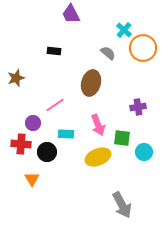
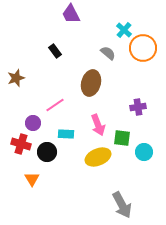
black rectangle: moved 1 px right; rotated 48 degrees clockwise
red cross: rotated 12 degrees clockwise
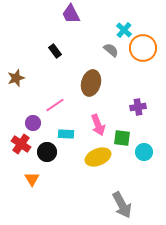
gray semicircle: moved 3 px right, 3 px up
red cross: rotated 18 degrees clockwise
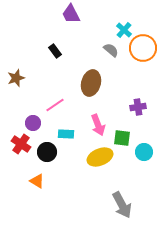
yellow ellipse: moved 2 px right
orange triangle: moved 5 px right, 2 px down; rotated 28 degrees counterclockwise
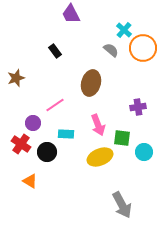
orange triangle: moved 7 px left
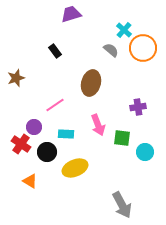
purple trapezoid: rotated 100 degrees clockwise
purple circle: moved 1 px right, 4 px down
cyan circle: moved 1 px right
yellow ellipse: moved 25 px left, 11 px down
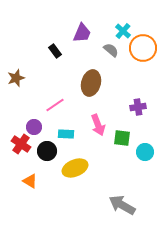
purple trapezoid: moved 11 px right, 19 px down; rotated 130 degrees clockwise
cyan cross: moved 1 px left, 1 px down
black circle: moved 1 px up
gray arrow: rotated 148 degrees clockwise
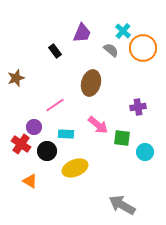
pink arrow: rotated 30 degrees counterclockwise
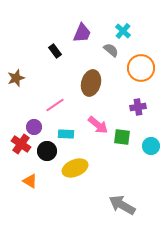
orange circle: moved 2 px left, 20 px down
green square: moved 1 px up
cyan circle: moved 6 px right, 6 px up
